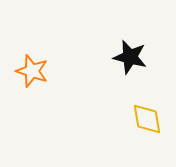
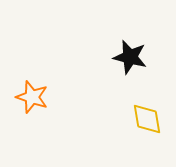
orange star: moved 26 px down
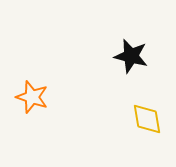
black star: moved 1 px right, 1 px up
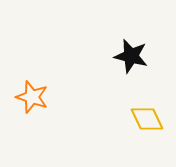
yellow diamond: rotated 16 degrees counterclockwise
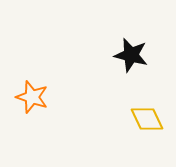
black star: moved 1 px up
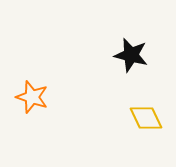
yellow diamond: moved 1 px left, 1 px up
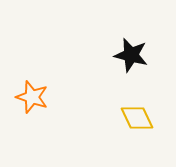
yellow diamond: moved 9 px left
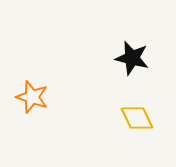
black star: moved 1 px right, 3 px down
